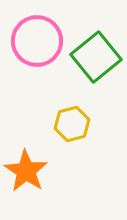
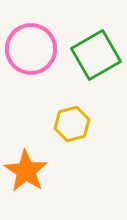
pink circle: moved 6 px left, 8 px down
green square: moved 2 px up; rotated 9 degrees clockwise
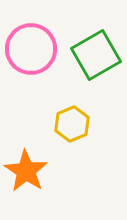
yellow hexagon: rotated 8 degrees counterclockwise
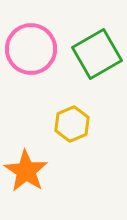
green square: moved 1 px right, 1 px up
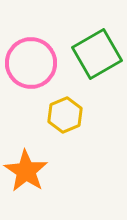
pink circle: moved 14 px down
yellow hexagon: moved 7 px left, 9 px up
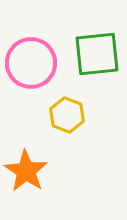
green square: rotated 24 degrees clockwise
yellow hexagon: moved 2 px right; rotated 16 degrees counterclockwise
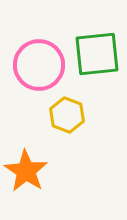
pink circle: moved 8 px right, 2 px down
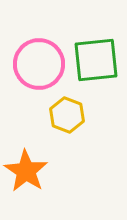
green square: moved 1 px left, 6 px down
pink circle: moved 1 px up
